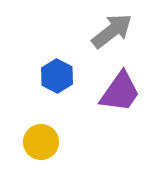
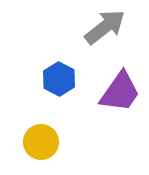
gray arrow: moved 7 px left, 4 px up
blue hexagon: moved 2 px right, 3 px down
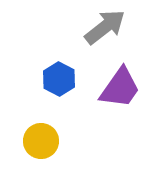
purple trapezoid: moved 4 px up
yellow circle: moved 1 px up
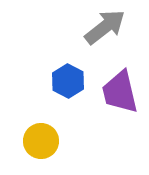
blue hexagon: moved 9 px right, 2 px down
purple trapezoid: moved 4 px down; rotated 132 degrees clockwise
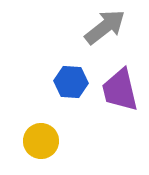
blue hexagon: moved 3 px right, 1 px down; rotated 24 degrees counterclockwise
purple trapezoid: moved 2 px up
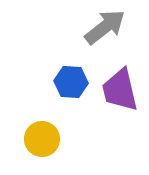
yellow circle: moved 1 px right, 2 px up
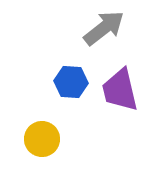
gray arrow: moved 1 px left, 1 px down
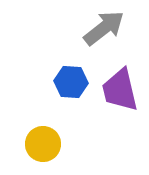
yellow circle: moved 1 px right, 5 px down
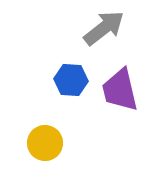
blue hexagon: moved 2 px up
yellow circle: moved 2 px right, 1 px up
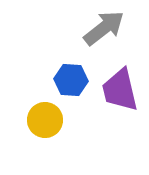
yellow circle: moved 23 px up
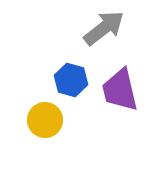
blue hexagon: rotated 12 degrees clockwise
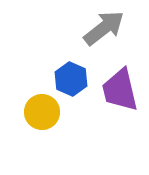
blue hexagon: moved 1 px up; rotated 8 degrees clockwise
yellow circle: moved 3 px left, 8 px up
